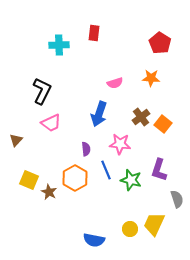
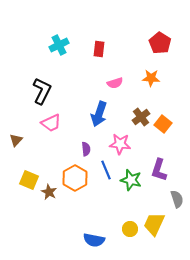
red rectangle: moved 5 px right, 16 px down
cyan cross: rotated 24 degrees counterclockwise
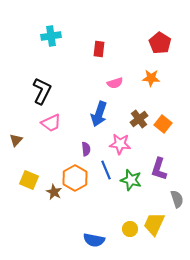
cyan cross: moved 8 px left, 9 px up; rotated 18 degrees clockwise
brown cross: moved 2 px left, 2 px down
purple L-shape: moved 1 px up
brown star: moved 5 px right
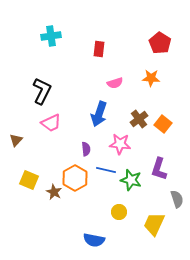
blue line: rotated 54 degrees counterclockwise
yellow circle: moved 11 px left, 17 px up
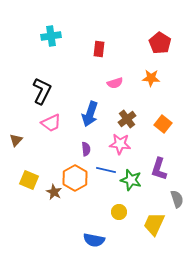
blue arrow: moved 9 px left
brown cross: moved 12 px left
